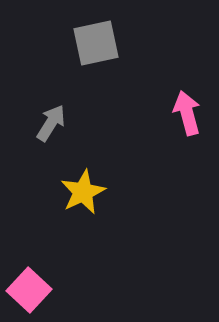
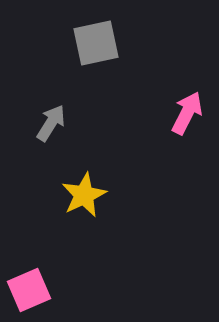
pink arrow: rotated 42 degrees clockwise
yellow star: moved 1 px right, 3 px down
pink square: rotated 24 degrees clockwise
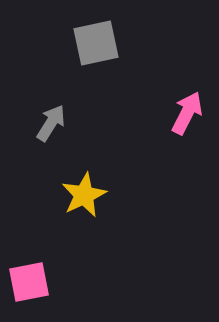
pink square: moved 8 px up; rotated 12 degrees clockwise
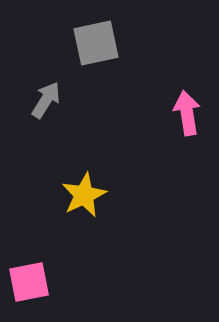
pink arrow: rotated 36 degrees counterclockwise
gray arrow: moved 5 px left, 23 px up
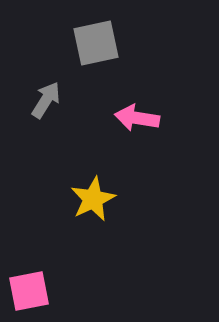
pink arrow: moved 50 px left, 5 px down; rotated 72 degrees counterclockwise
yellow star: moved 9 px right, 4 px down
pink square: moved 9 px down
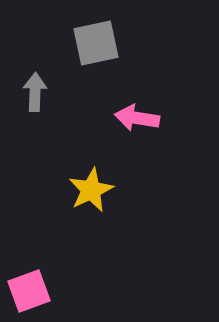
gray arrow: moved 11 px left, 8 px up; rotated 30 degrees counterclockwise
yellow star: moved 2 px left, 9 px up
pink square: rotated 9 degrees counterclockwise
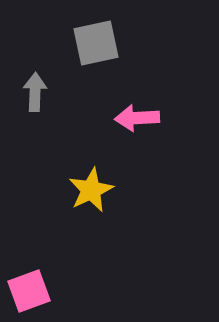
pink arrow: rotated 12 degrees counterclockwise
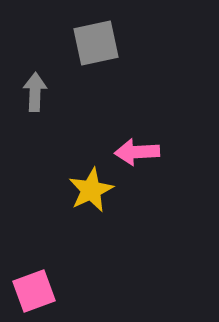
pink arrow: moved 34 px down
pink square: moved 5 px right
